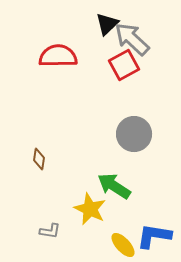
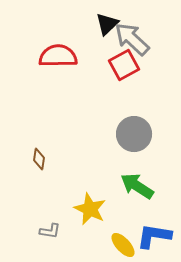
green arrow: moved 23 px right
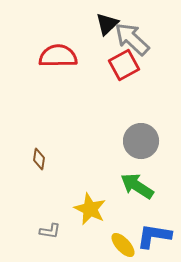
gray circle: moved 7 px right, 7 px down
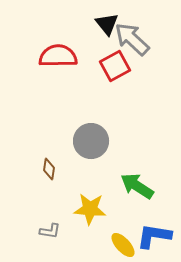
black triangle: rotated 25 degrees counterclockwise
red square: moved 9 px left, 1 px down
gray circle: moved 50 px left
brown diamond: moved 10 px right, 10 px down
yellow star: rotated 20 degrees counterclockwise
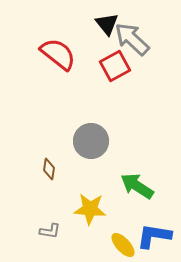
red semicircle: moved 2 px up; rotated 39 degrees clockwise
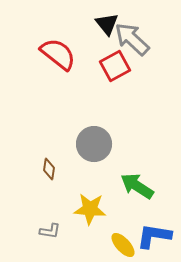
gray circle: moved 3 px right, 3 px down
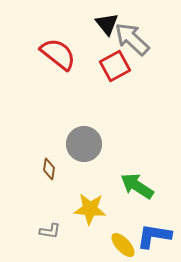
gray circle: moved 10 px left
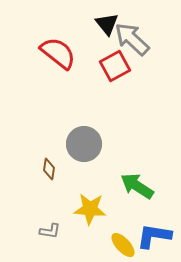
red semicircle: moved 1 px up
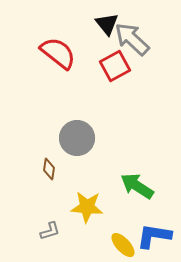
gray circle: moved 7 px left, 6 px up
yellow star: moved 3 px left, 2 px up
gray L-shape: rotated 25 degrees counterclockwise
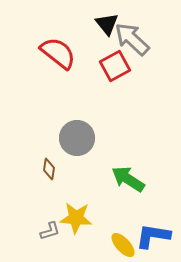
green arrow: moved 9 px left, 7 px up
yellow star: moved 11 px left, 11 px down
blue L-shape: moved 1 px left
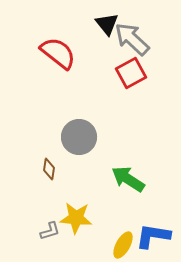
red square: moved 16 px right, 7 px down
gray circle: moved 2 px right, 1 px up
yellow ellipse: rotated 72 degrees clockwise
